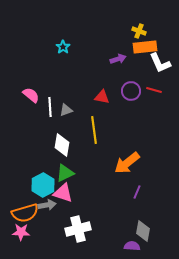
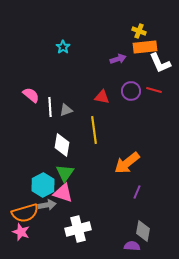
green triangle: rotated 30 degrees counterclockwise
pink star: rotated 18 degrees clockwise
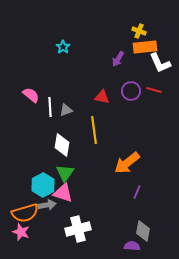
purple arrow: rotated 140 degrees clockwise
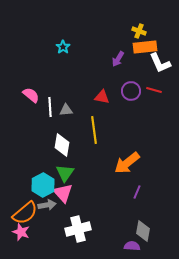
gray triangle: rotated 16 degrees clockwise
pink triangle: rotated 30 degrees clockwise
orange semicircle: rotated 24 degrees counterclockwise
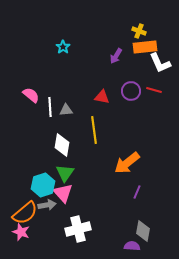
purple arrow: moved 2 px left, 3 px up
cyan hexagon: rotated 10 degrees clockwise
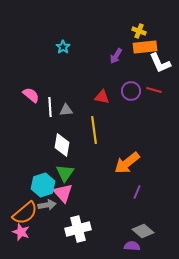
gray diamond: rotated 60 degrees counterclockwise
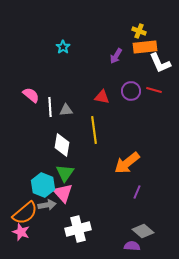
cyan hexagon: rotated 20 degrees counterclockwise
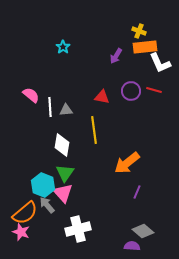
gray arrow: rotated 120 degrees counterclockwise
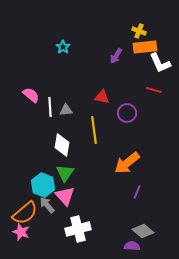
purple circle: moved 4 px left, 22 px down
pink triangle: moved 2 px right, 3 px down
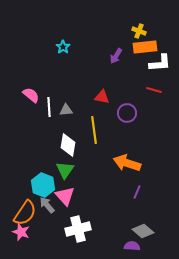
white L-shape: rotated 70 degrees counterclockwise
white line: moved 1 px left
white diamond: moved 6 px right
orange arrow: rotated 56 degrees clockwise
green triangle: moved 3 px up
orange semicircle: rotated 16 degrees counterclockwise
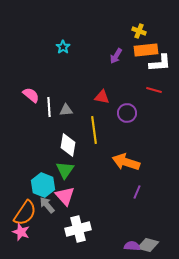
orange rectangle: moved 1 px right, 3 px down
orange arrow: moved 1 px left, 1 px up
gray diamond: moved 5 px right, 14 px down; rotated 25 degrees counterclockwise
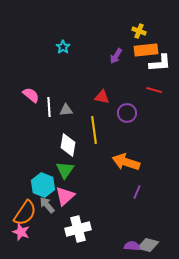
pink triangle: rotated 30 degrees clockwise
